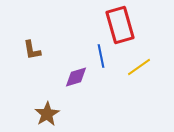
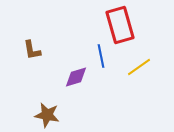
brown star: moved 1 px down; rotated 30 degrees counterclockwise
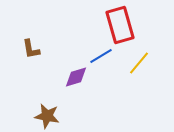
brown L-shape: moved 1 px left, 1 px up
blue line: rotated 70 degrees clockwise
yellow line: moved 4 px up; rotated 15 degrees counterclockwise
brown star: moved 1 px down
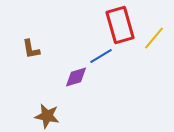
yellow line: moved 15 px right, 25 px up
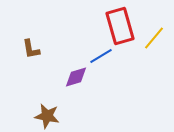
red rectangle: moved 1 px down
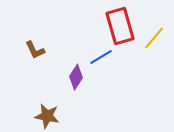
brown L-shape: moved 4 px right, 1 px down; rotated 15 degrees counterclockwise
blue line: moved 1 px down
purple diamond: rotated 40 degrees counterclockwise
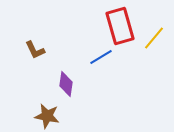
purple diamond: moved 10 px left, 7 px down; rotated 25 degrees counterclockwise
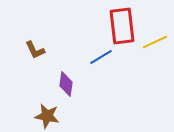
red rectangle: moved 2 px right; rotated 9 degrees clockwise
yellow line: moved 1 px right, 4 px down; rotated 25 degrees clockwise
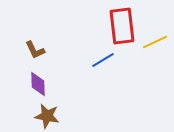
blue line: moved 2 px right, 3 px down
purple diamond: moved 28 px left; rotated 10 degrees counterclockwise
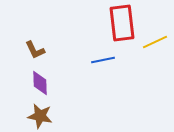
red rectangle: moved 3 px up
blue line: rotated 20 degrees clockwise
purple diamond: moved 2 px right, 1 px up
brown star: moved 7 px left
